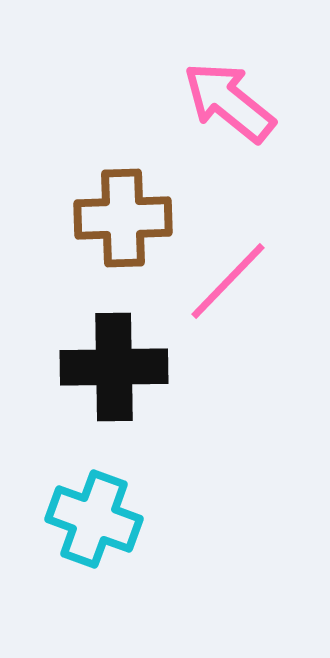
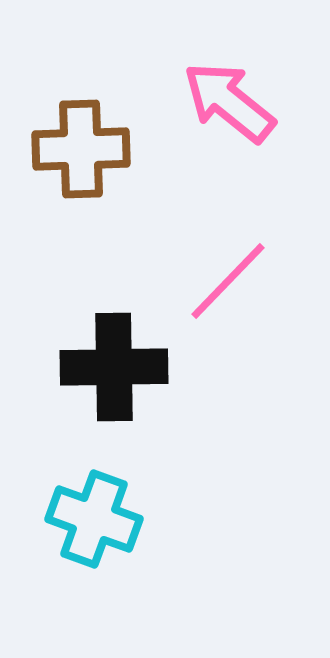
brown cross: moved 42 px left, 69 px up
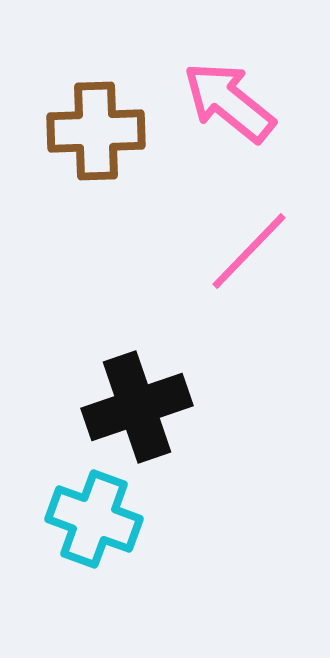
brown cross: moved 15 px right, 18 px up
pink line: moved 21 px right, 30 px up
black cross: moved 23 px right, 40 px down; rotated 18 degrees counterclockwise
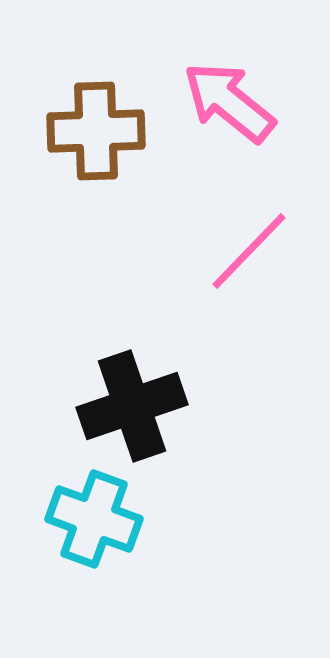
black cross: moved 5 px left, 1 px up
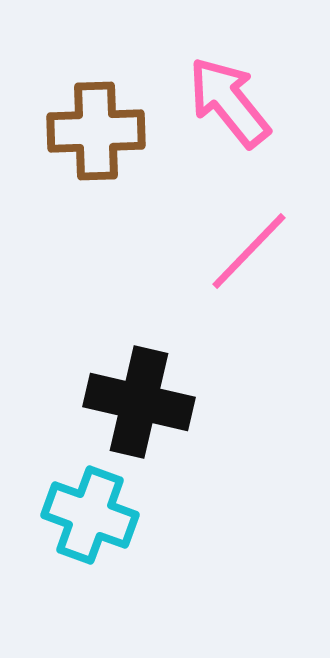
pink arrow: rotated 12 degrees clockwise
black cross: moved 7 px right, 4 px up; rotated 32 degrees clockwise
cyan cross: moved 4 px left, 4 px up
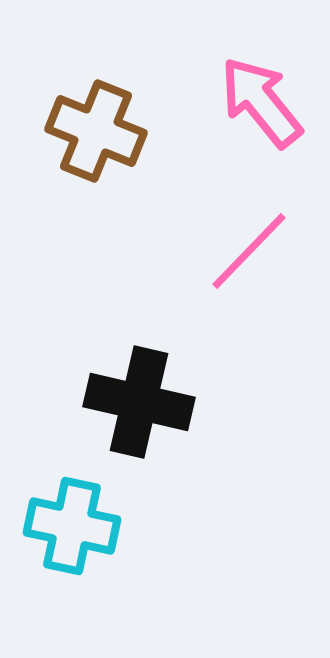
pink arrow: moved 32 px right
brown cross: rotated 24 degrees clockwise
cyan cross: moved 18 px left, 11 px down; rotated 8 degrees counterclockwise
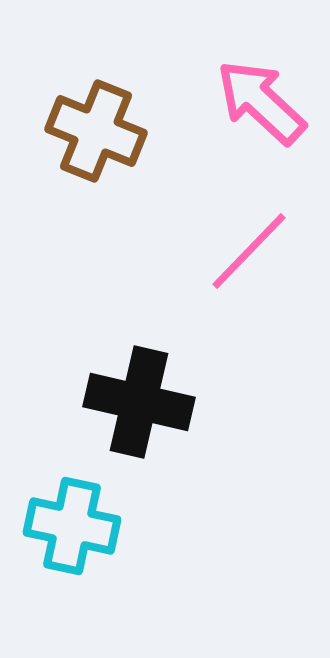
pink arrow: rotated 8 degrees counterclockwise
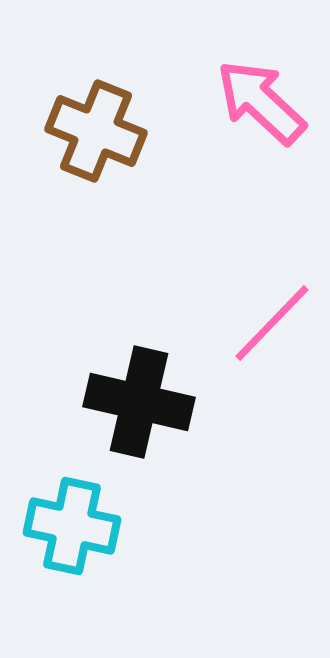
pink line: moved 23 px right, 72 px down
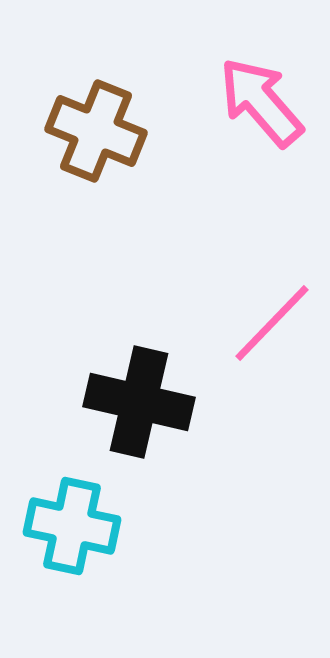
pink arrow: rotated 6 degrees clockwise
